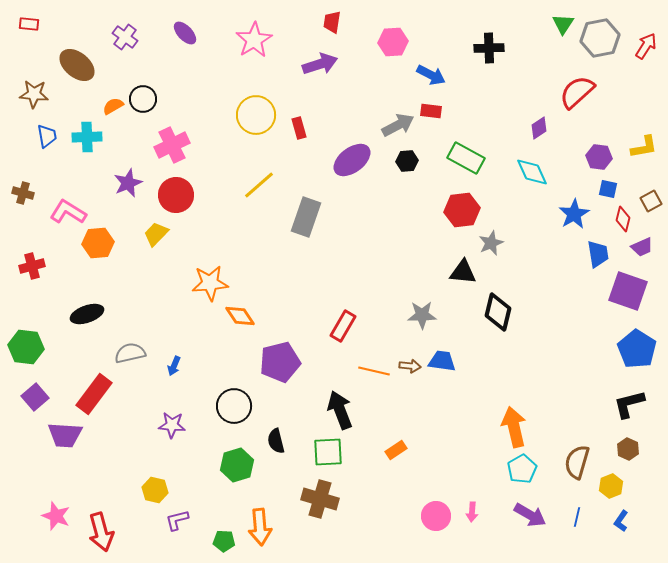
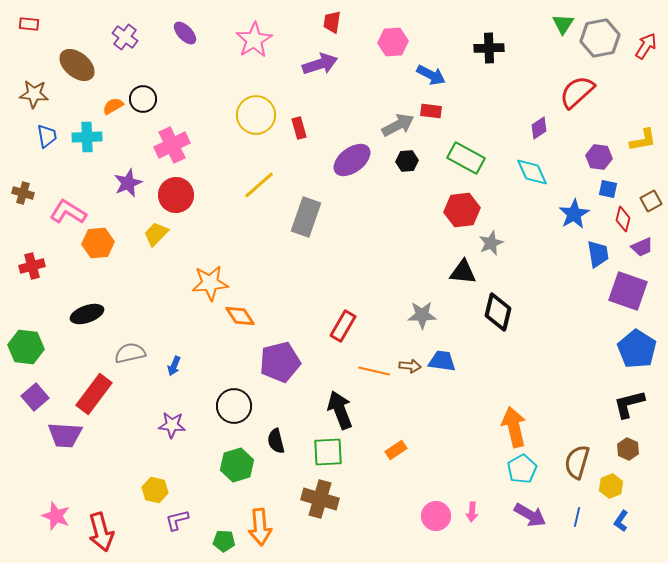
yellow L-shape at (644, 147): moved 1 px left, 7 px up
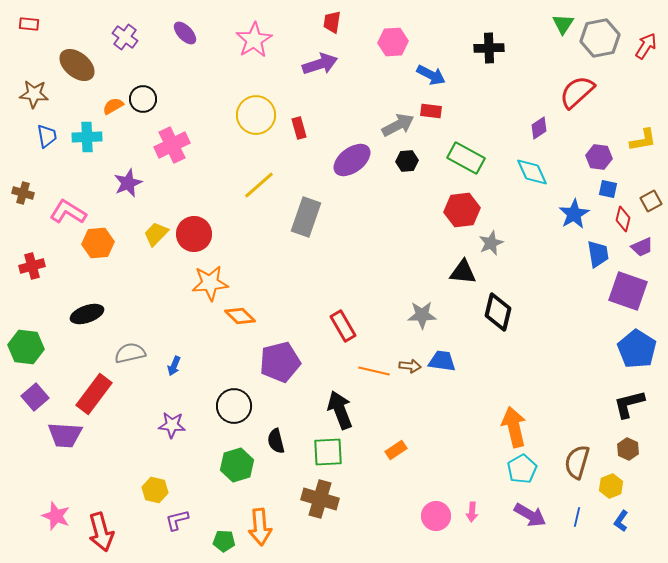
red circle at (176, 195): moved 18 px right, 39 px down
orange diamond at (240, 316): rotated 12 degrees counterclockwise
red rectangle at (343, 326): rotated 60 degrees counterclockwise
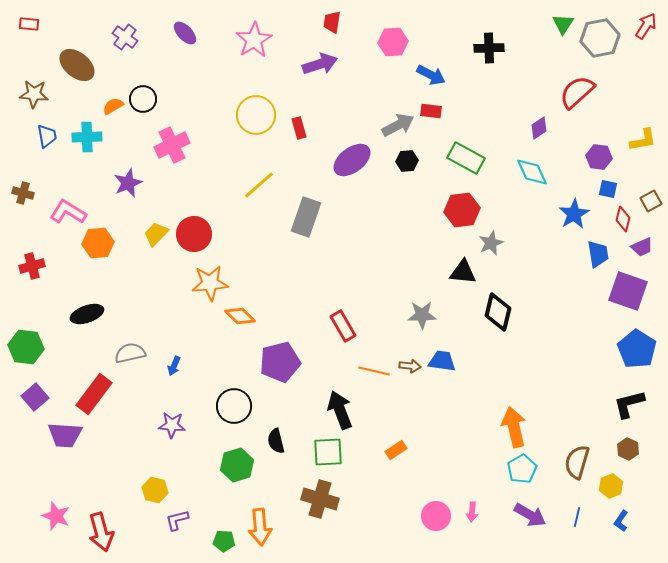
red arrow at (646, 46): moved 20 px up
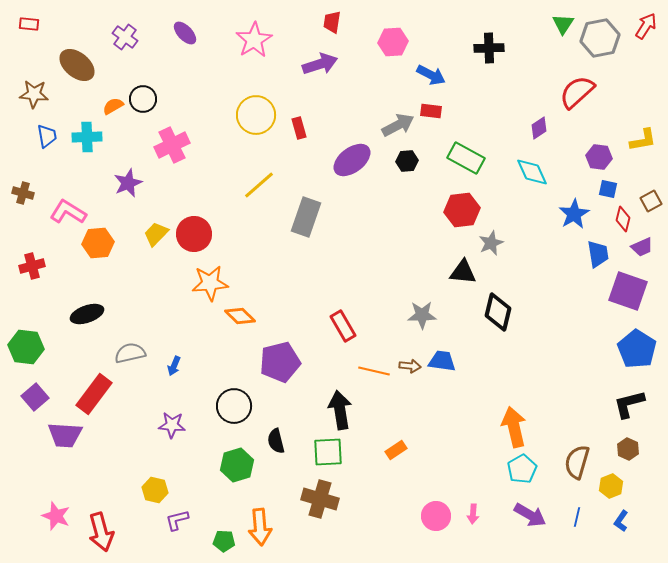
black arrow at (340, 410): rotated 12 degrees clockwise
pink arrow at (472, 512): moved 1 px right, 2 px down
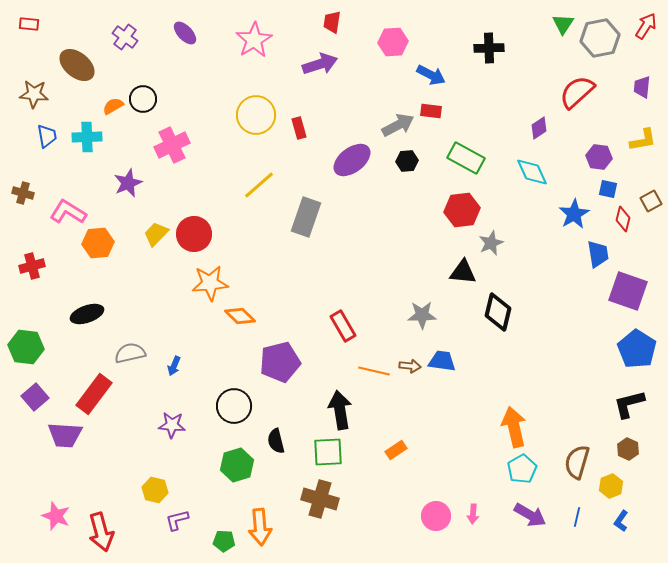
purple trapezoid at (642, 247): moved 160 px up; rotated 120 degrees clockwise
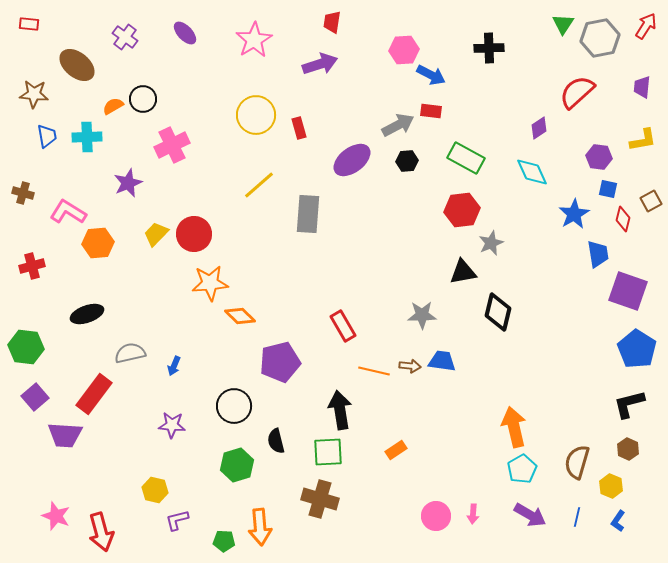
pink hexagon at (393, 42): moved 11 px right, 8 px down
gray rectangle at (306, 217): moved 2 px right, 3 px up; rotated 15 degrees counterclockwise
black triangle at (463, 272): rotated 16 degrees counterclockwise
yellow hexagon at (611, 486): rotated 15 degrees counterclockwise
blue L-shape at (621, 521): moved 3 px left
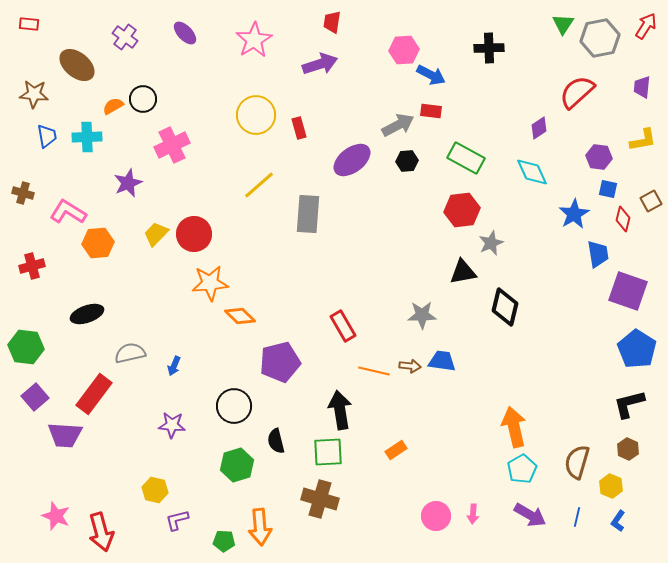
black diamond at (498, 312): moved 7 px right, 5 px up
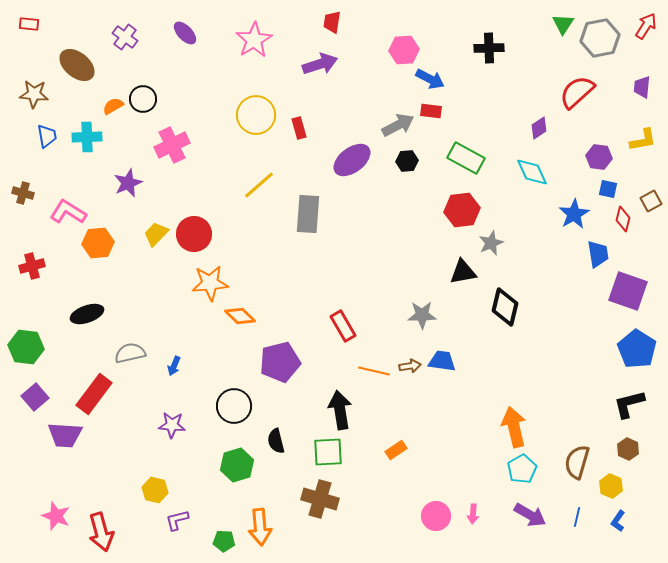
blue arrow at (431, 75): moved 1 px left, 4 px down
brown arrow at (410, 366): rotated 15 degrees counterclockwise
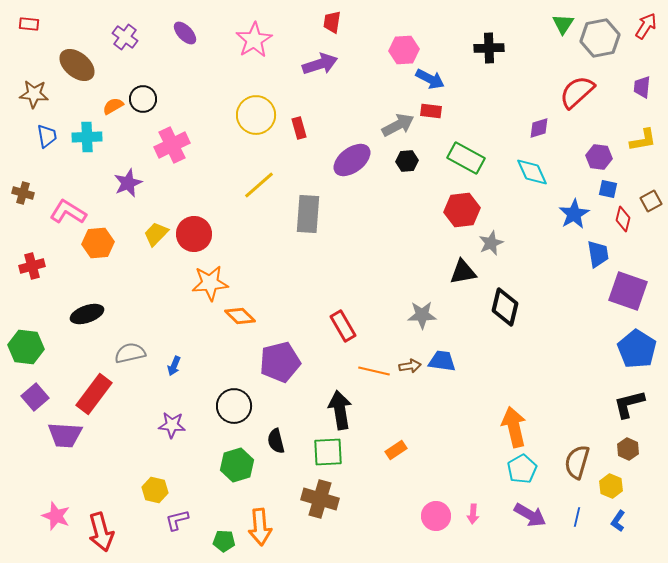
purple diamond at (539, 128): rotated 15 degrees clockwise
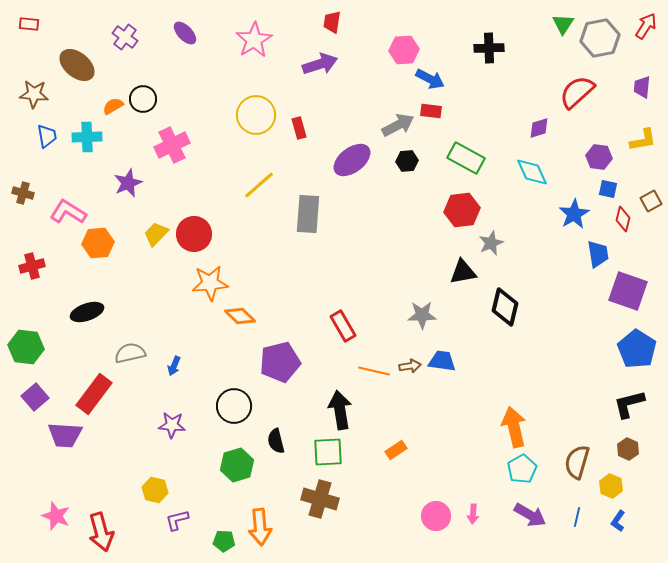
black ellipse at (87, 314): moved 2 px up
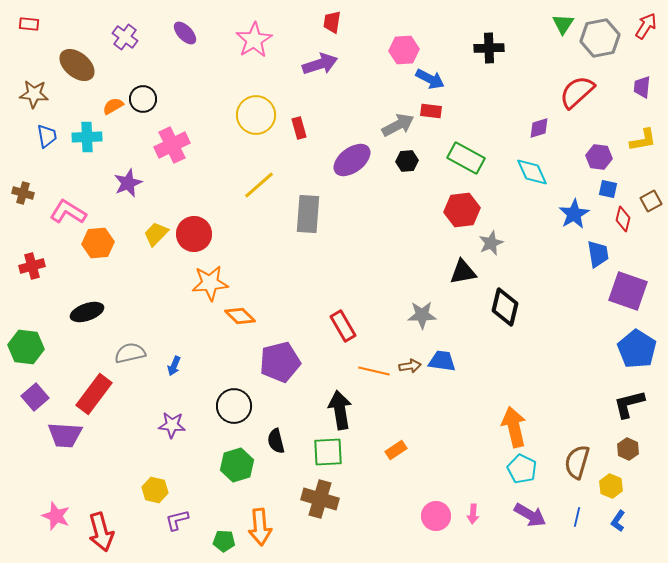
cyan pentagon at (522, 469): rotated 16 degrees counterclockwise
